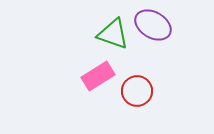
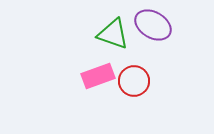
pink rectangle: rotated 12 degrees clockwise
red circle: moved 3 px left, 10 px up
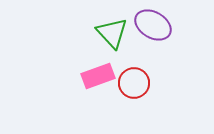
green triangle: moved 1 px left, 1 px up; rotated 28 degrees clockwise
red circle: moved 2 px down
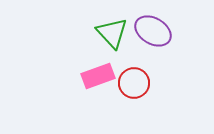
purple ellipse: moved 6 px down
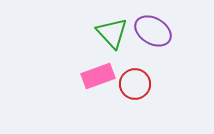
red circle: moved 1 px right, 1 px down
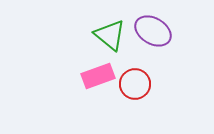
green triangle: moved 2 px left, 2 px down; rotated 8 degrees counterclockwise
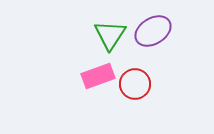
purple ellipse: rotated 63 degrees counterclockwise
green triangle: rotated 24 degrees clockwise
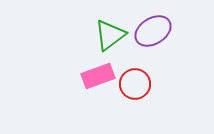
green triangle: rotated 20 degrees clockwise
